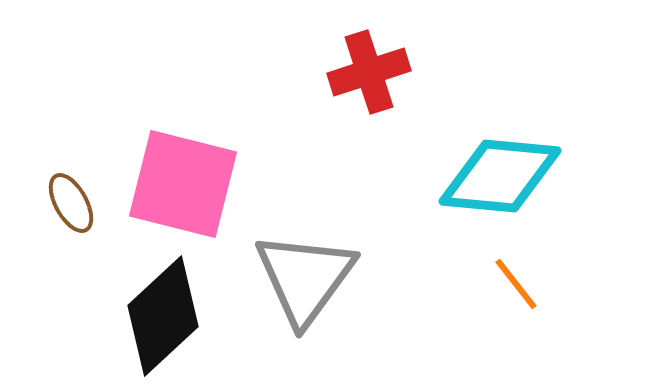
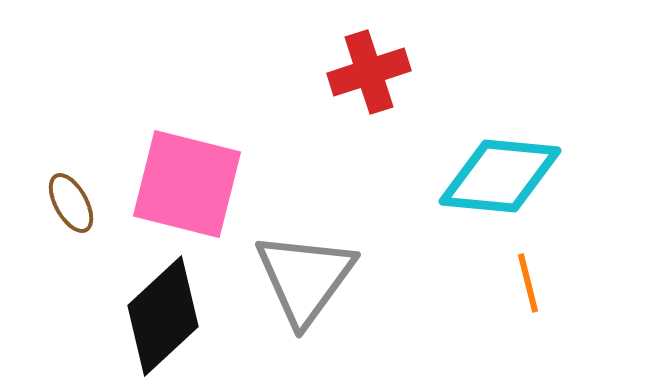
pink square: moved 4 px right
orange line: moved 12 px right, 1 px up; rotated 24 degrees clockwise
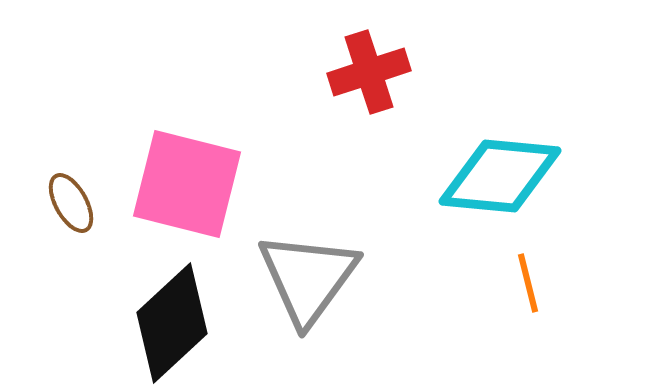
gray triangle: moved 3 px right
black diamond: moved 9 px right, 7 px down
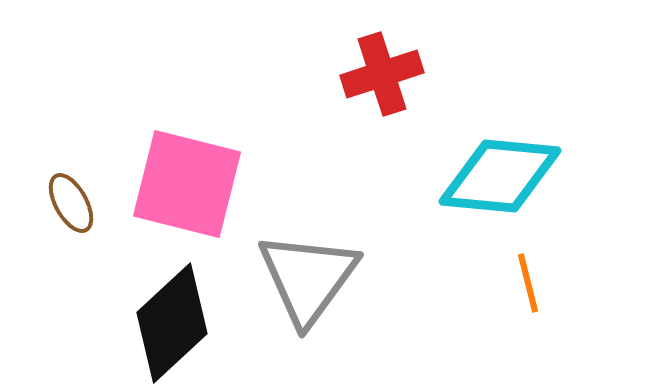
red cross: moved 13 px right, 2 px down
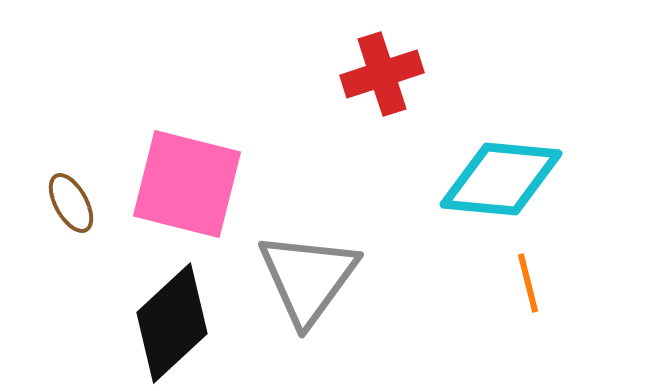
cyan diamond: moved 1 px right, 3 px down
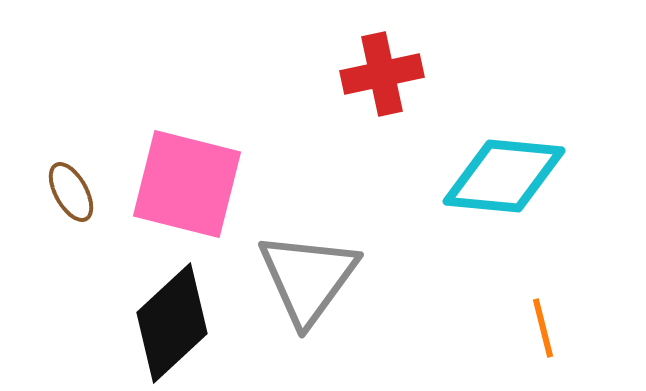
red cross: rotated 6 degrees clockwise
cyan diamond: moved 3 px right, 3 px up
brown ellipse: moved 11 px up
orange line: moved 15 px right, 45 px down
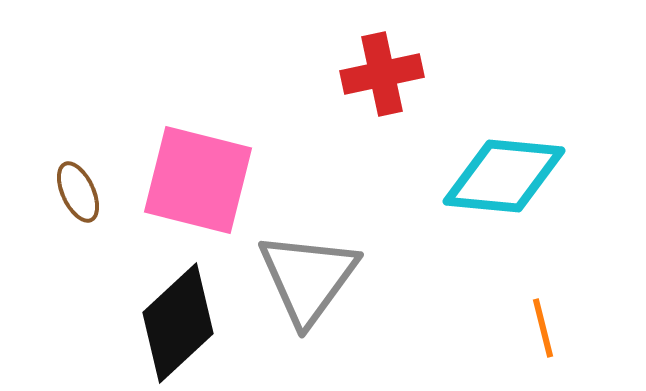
pink square: moved 11 px right, 4 px up
brown ellipse: moved 7 px right; rotated 4 degrees clockwise
black diamond: moved 6 px right
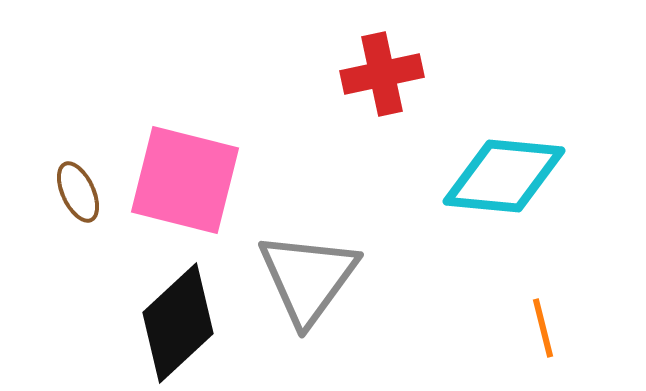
pink square: moved 13 px left
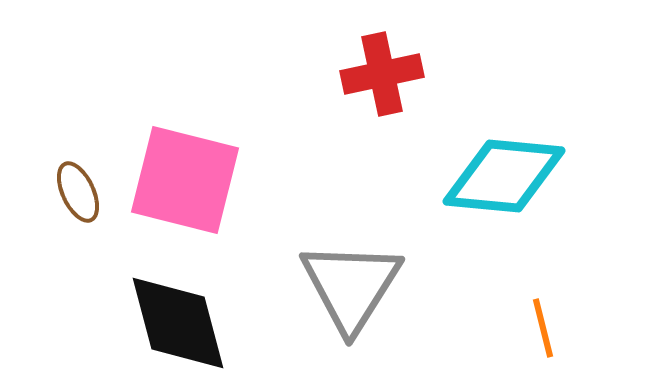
gray triangle: moved 43 px right, 8 px down; rotated 4 degrees counterclockwise
black diamond: rotated 62 degrees counterclockwise
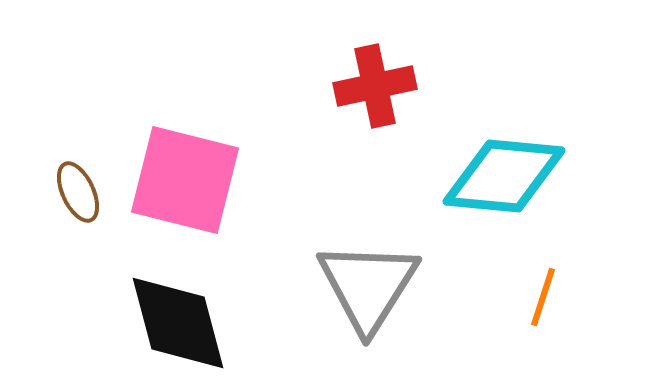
red cross: moved 7 px left, 12 px down
gray triangle: moved 17 px right
orange line: moved 31 px up; rotated 32 degrees clockwise
